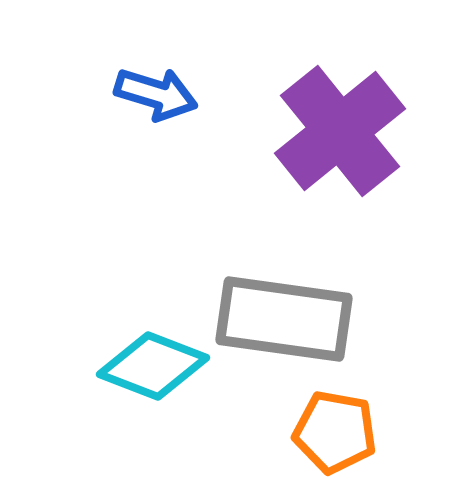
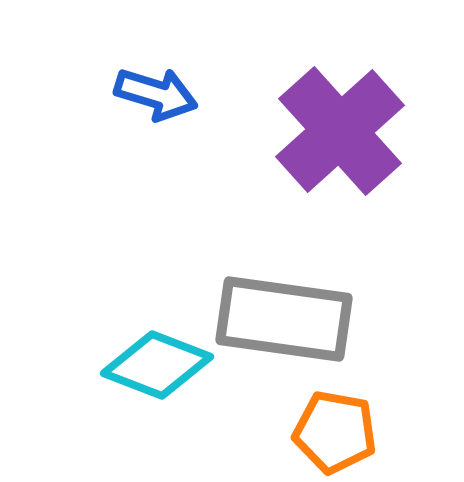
purple cross: rotated 3 degrees counterclockwise
cyan diamond: moved 4 px right, 1 px up
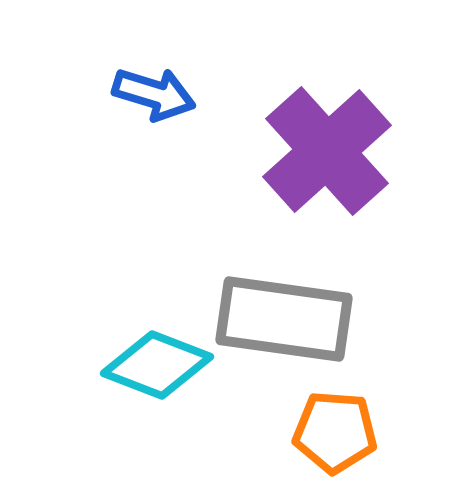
blue arrow: moved 2 px left
purple cross: moved 13 px left, 20 px down
orange pentagon: rotated 6 degrees counterclockwise
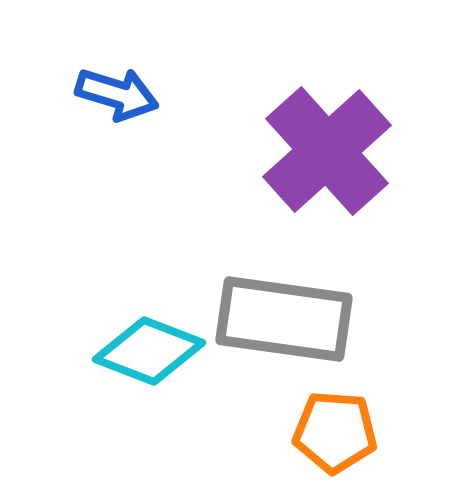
blue arrow: moved 37 px left
cyan diamond: moved 8 px left, 14 px up
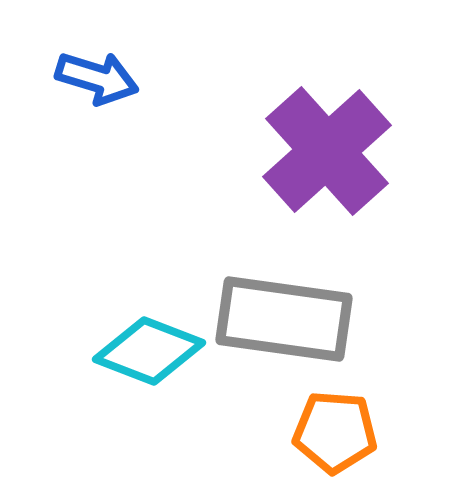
blue arrow: moved 20 px left, 16 px up
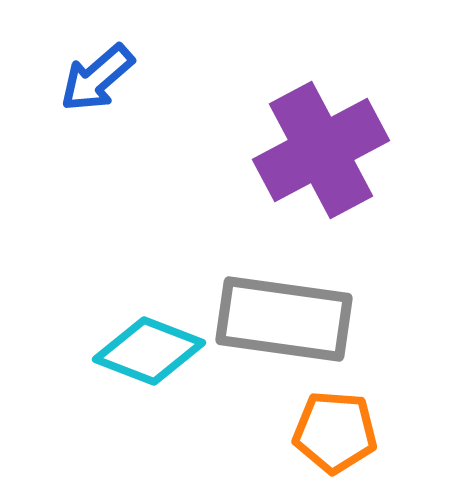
blue arrow: rotated 122 degrees clockwise
purple cross: moved 6 px left, 1 px up; rotated 14 degrees clockwise
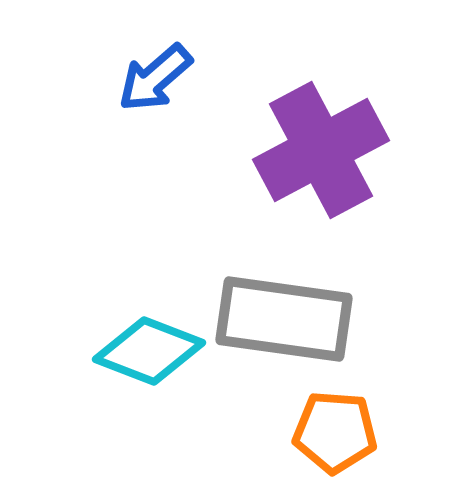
blue arrow: moved 58 px right
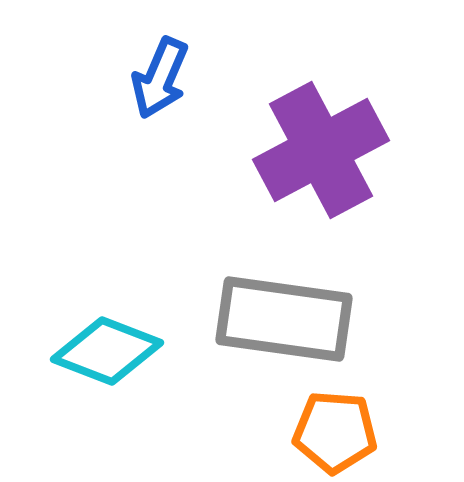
blue arrow: moved 5 px right; rotated 26 degrees counterclockwise
cyan diamond: moved 42 px left
